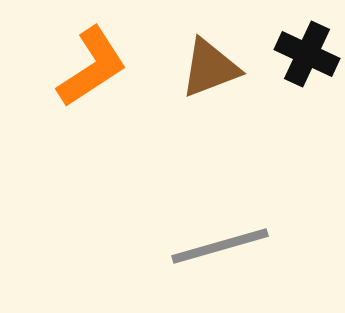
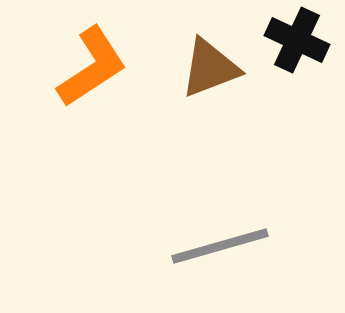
black cross: moved 10 px left, 14 px up
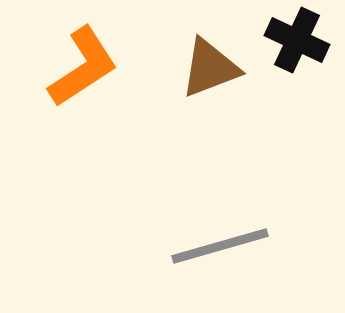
orange L-shape: moved 9 px left
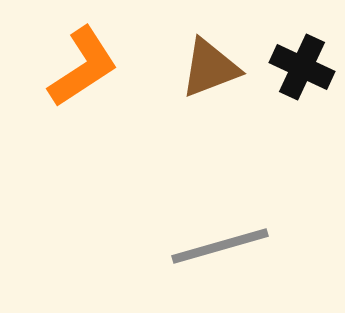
black cross: moved 5 px right, 27 px down
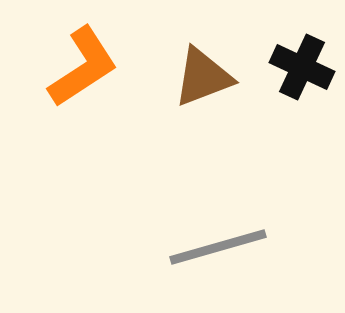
brown triangle: moved 7 px left, 9 px down
gray line: moved 2 px left, 1 px down
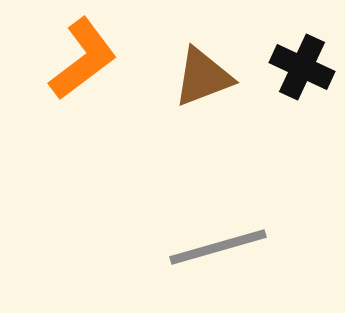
orange L-shape: moved 8 px up; rotated 4 degrees counterclockwise
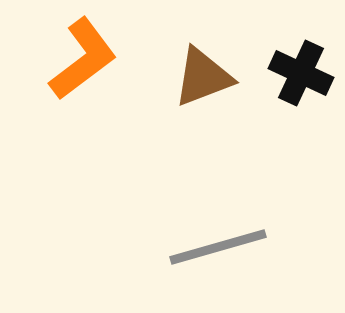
black cross: moved 1 px left, 6 px down
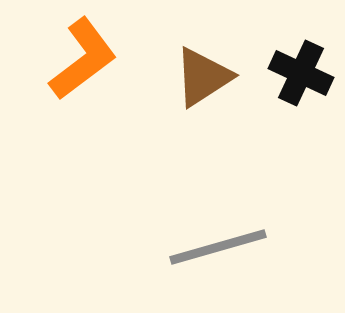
brown triangle: rotated 12 degrees counterclockwise
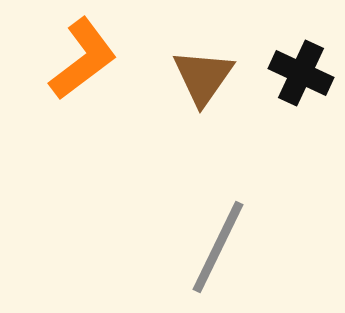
brown triangle: rotated 22 degrees counterclockwise
gray line: rotated 48 degrees counterclockwise
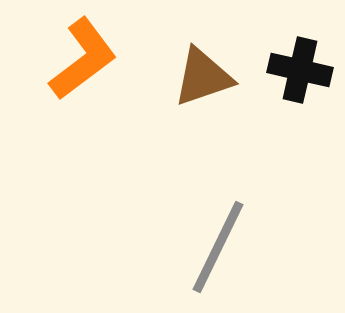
black cross: moved 1 px left, 3 px up; rotated 12 degrees counterclockwise
brown triangle: rotated 36 degrees clockwise
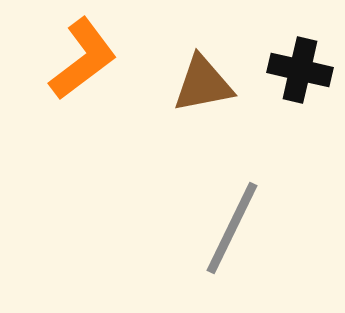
brown triangle: moved 7 px down; rotated 8 degrees clockwise
gray line: moved 14 px right, 19 px up
